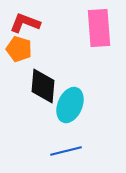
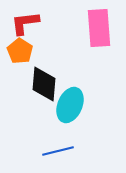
red L-shape: rotated 28 degrees counterclockwise
orange pentagon: moved 1 px right, 2 px down; rotated 15 degrees clockwise
black diamond: moved 1 px right, 2 px up
blue line: moved 8 px left
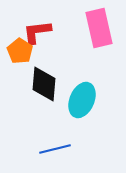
red L-shape: moved 12 px right, 9 px down
pink rectangle: rotated 9 degrees counterclockwise
cyan ellipse: moved 12 px right, 5 px up
blue line: moved 3 px left, 2 px up
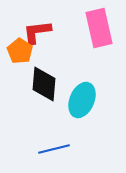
blue line: moved 1 px left
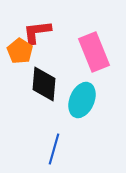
pink rectangle: moved 5 px left, 24 px down; rotated 9 degrees counterclockwise
blue line: rotated 60 degrees counterclockwise
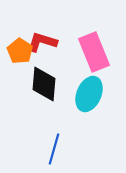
red L-shape: moved 5 px right, 10 px down; rotated 24 degrees clockwise
cyan ellipse: moved 7 px right, 6 px up
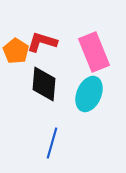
orange pentagon: moved 4 px left
blue line: moved 2 px left, 6 px up
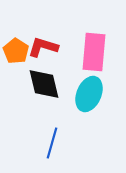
red L-shape: moved 1 px right, 5 px down
pink rectangle: rotated 27 degrees clockwise
black diamond: rotated 18 degrees counterclockwise
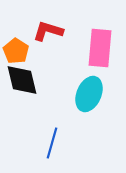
red L-shape: moved 5 px right, 16 px up
pink rectangle: moved 6 px right, 4 px up
black diamond: moved 22 px left, 4 px up
